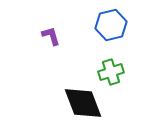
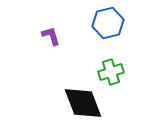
blue hexagon: moved 3 px left, 2 px up
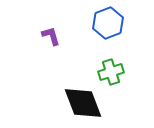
blue hexagon: rotated 8 degrees counterclockwise
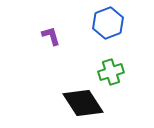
black diamond: rotated 12 degrees counterclockwise
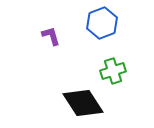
blue hexagon: moved 6 px left
green cross: moved 2 px right, 1 px up
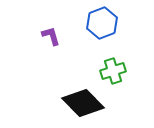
black diamond: rotated 12 degrees counterclockwise
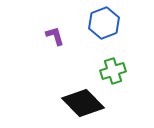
blue hexagon: moved 2 px right
purple L-shape: moved 4 px right
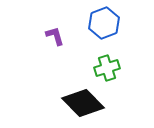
green cross: moved 6 px left, 3 px up
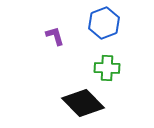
green cross: rotated 20 degrees clockwise
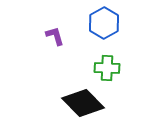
blue hexagon: rotated 8 degrees counterclockwise
